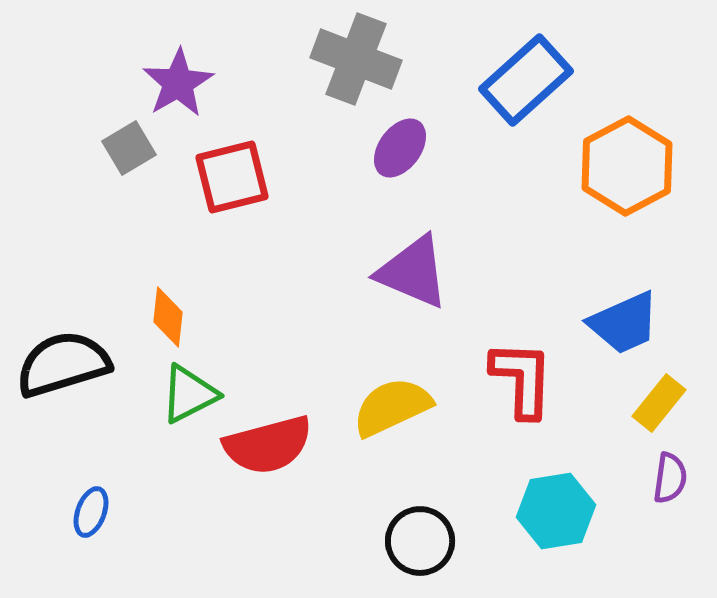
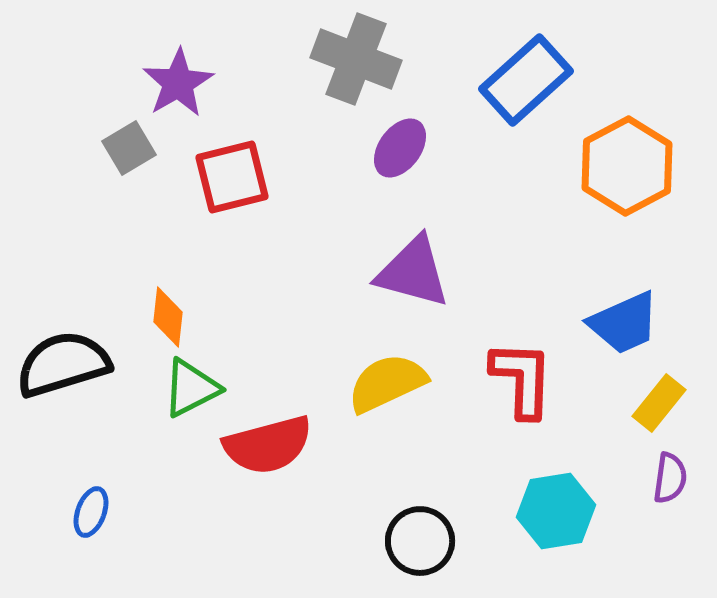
purple triangle: rotated 8 degrees counterclockwise
green triangle: moved 2 px right, 6 px up
yellow semicircle: moved 5 px left, 24 px up
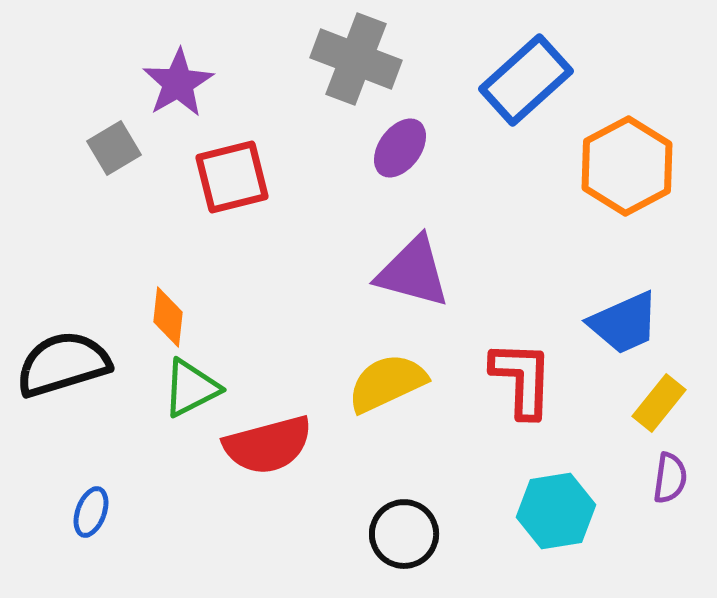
gray square: moved 15 px left
black circle: moved 16 px left, 7 px up
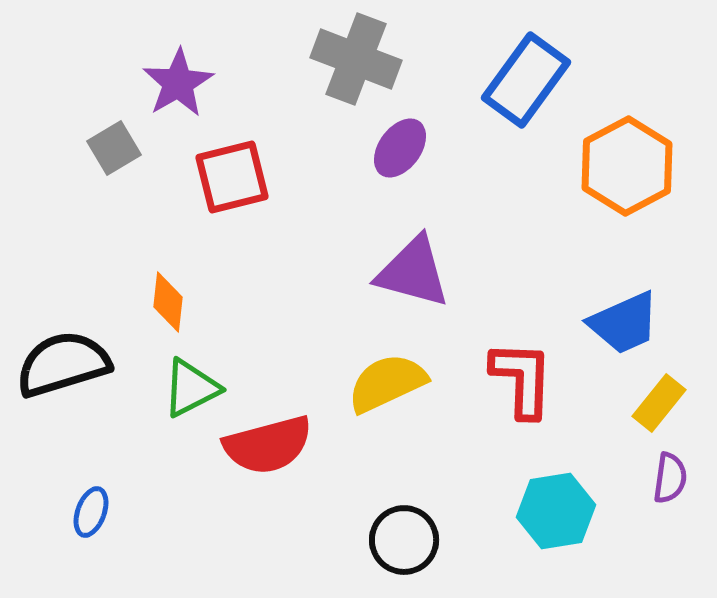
blue rectangle: rotated 12 degrees counterclockwise
orange diamond: moved 15 px up
black circle: moved 6 px down
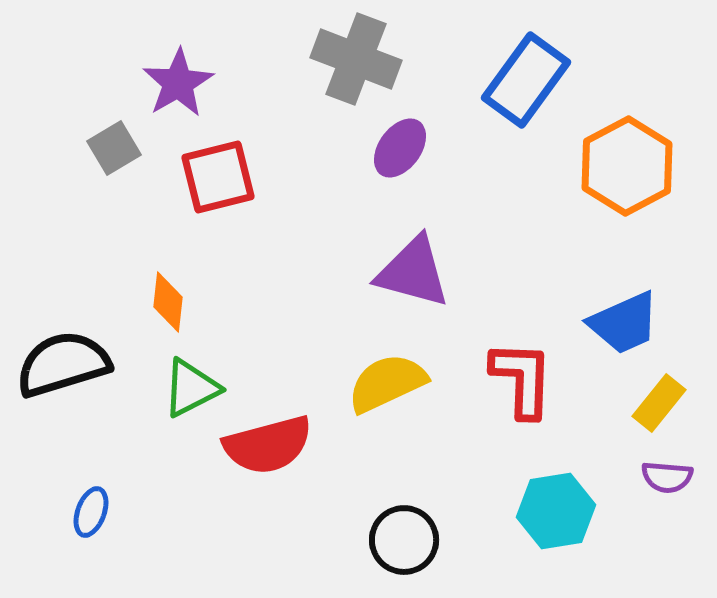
red square: moved 14 px left
purple semicircle: moved 3 px left, 1 px up; rotated 87 degrees clockwise
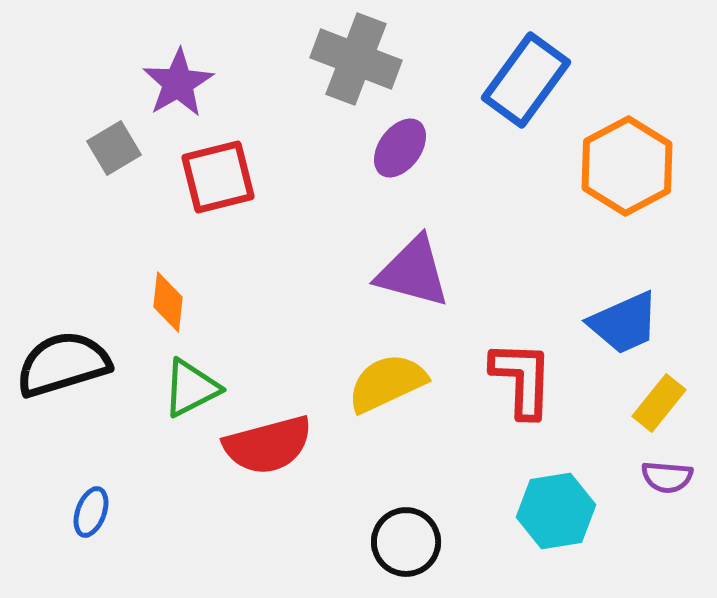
black circle: moved 2 px right, 2 px down
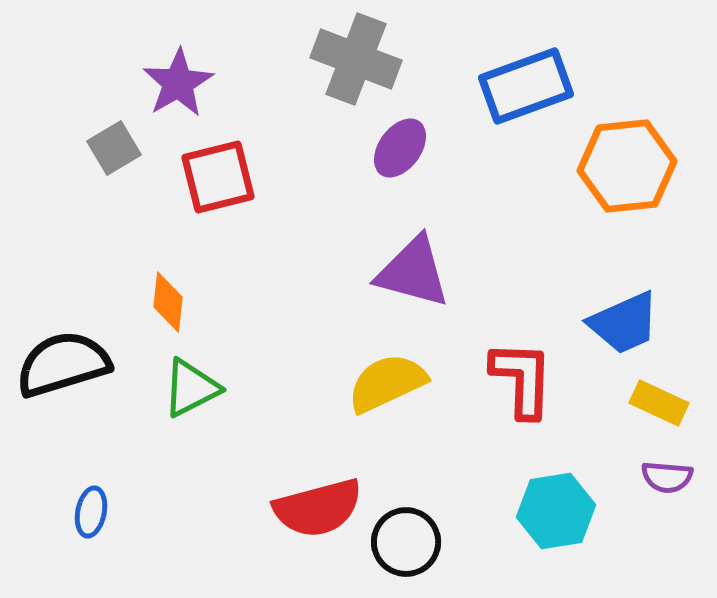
blue rectangle: moved 6 px down; rotated 34 degrees clockwise
orange hexagon: rotated 22 degrees clockwise
yellow rectangle: rotated 76 degrees clockwise
red semicircle: moved 50 px right, 63 px down
blue ellipse: rotated 9 degrees counterclockwise
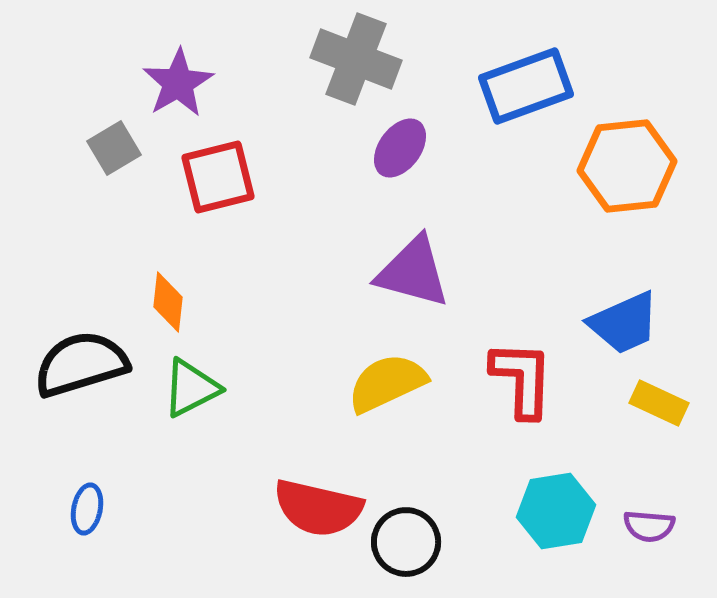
black semicircle: moved 18 px right
purple semicircle: moved 18 px left, 49 px down
red semicircle: rotated 28 degrees clockwise
blue ellipse: moved 4 px left, 3 px up
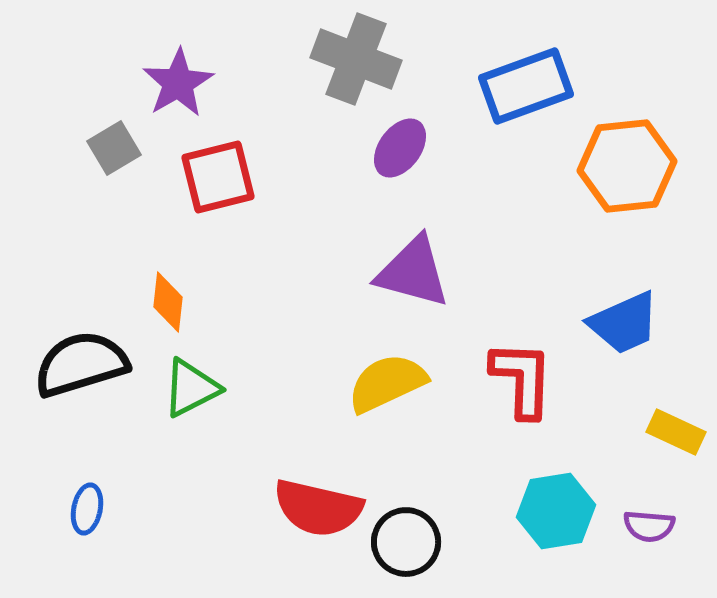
yellow rectangle: moved 17 px right, 29 px down
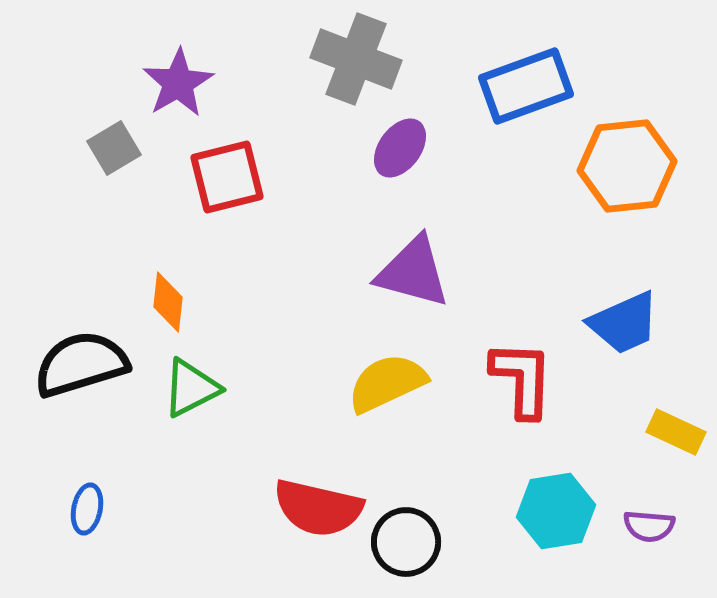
red square: moved 9 px right
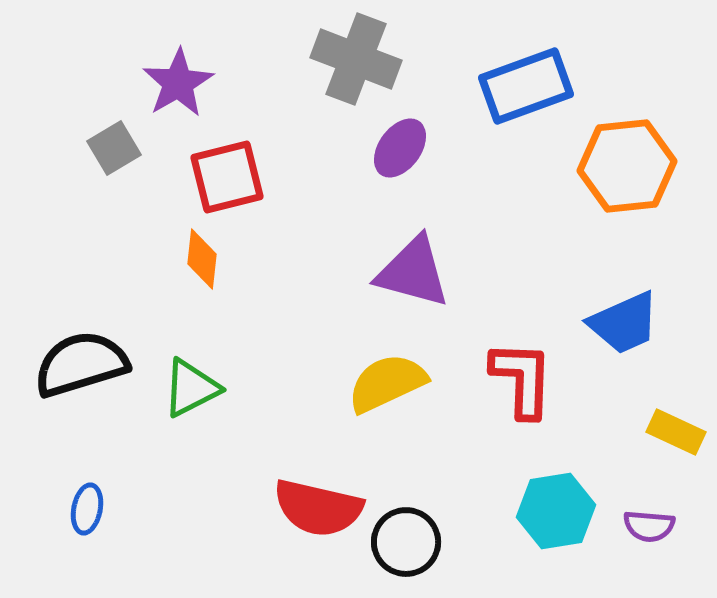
orange diamond: moved 34 px right, 43 px up
